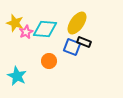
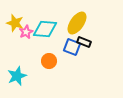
cyan star: rotated 24 degrees clockwise
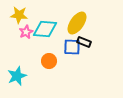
yellow star: moved 4 px right, 8 px up; rotated 12 degrees counterclockwise
blue square: rotated 18 degrees counterclockwise
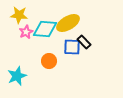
yellow ellipse: moved 9 px left; rotated 25 degrees clockwise
black rectangle: rotated 24 degrees clockwise
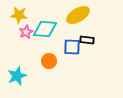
yellow ellipse: moved 10 px right, 8 px up
black rectangle: moved 3 px right, 2 px up; rotated 40 degrees counterclockwise
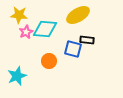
blue square: moved 1 px right, 2 px down; rotated 12 degrees clockwise
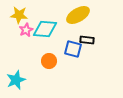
pink star: moved 2 px up
cyan star: moved 1 px left, 4 px down
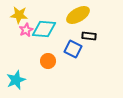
cyan diamond: moved 1 px left
black rectangle: moved 2 px right, 4 px up
blue square: rotated 12 degrees clockwise
orange circle: moved 1 px left
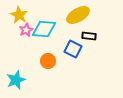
yellow star: rotated 24 degrees clockwise
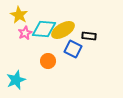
yellow ellipse: moved 15 px left, 15 px down
pink star: moved 1 px left, 3 px down
